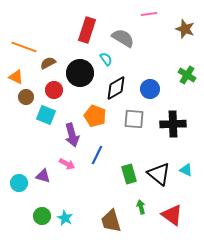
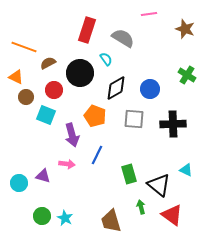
pink arrow: rotated 21 degrees counterclockwise
black triangle: moved 11 px down
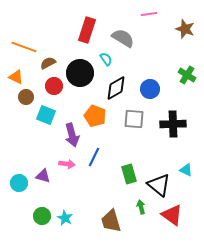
red circle: moved 4 px up
blue line: moved 3 px left, 2 px down
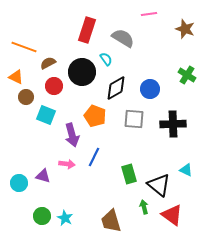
black circle: moved 2 px right, 1 px up
green arrow: moved 3 px right
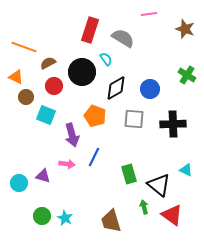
red rectangle: moved 3 px right
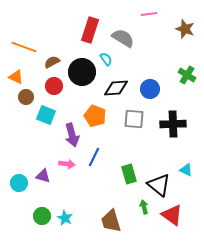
brown semicircle: moved 4 px right, 1 px up
black diamond: rotated 25 degrees clockwise
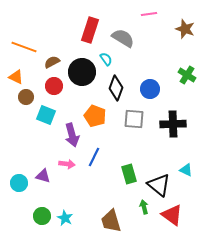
black diamond: rotated 65 degrees counterclockwise
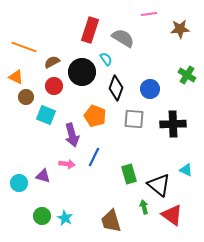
brown star: moved 5 px left; rotated 24 degrees counterclockwise
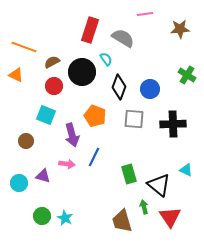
pink line: moved 4 px left
orange triangle: moved 2 px up
black diamond: moved 3 px right, 1 px up
brown circle: moved 44 px down
red triangle: moved 2 px left, 2 px down; rotated 20 degrees clockwise
brown trapezoid: moved 11 px right
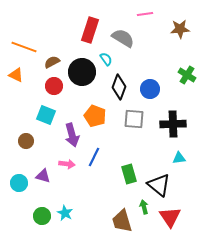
cyan triangle: moved 7 px left, 12 px up; rotated 32 degrees counterclockwise
cyan star: moved 5 px up
